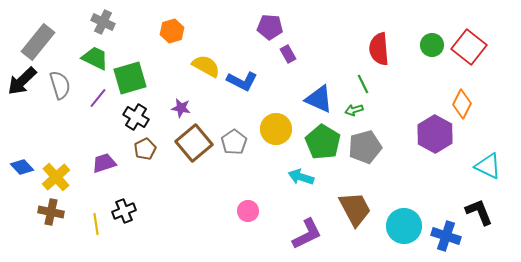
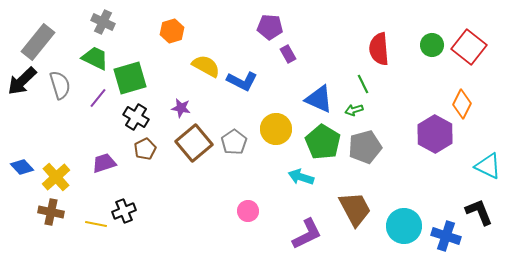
yellow line at (96, 224): rotated 70 degrees counterclockwise
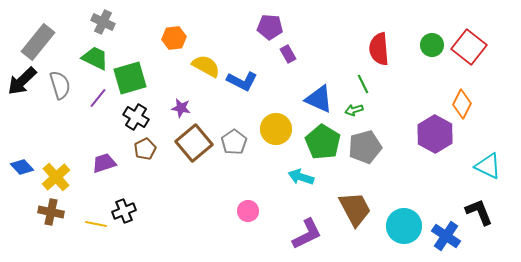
orange hexagon at (172, 31): moved 2 px right, 7 px down; rotated 10 degrees clockwise
blue cross at (446, 236): rotated 16 degrees clockwise
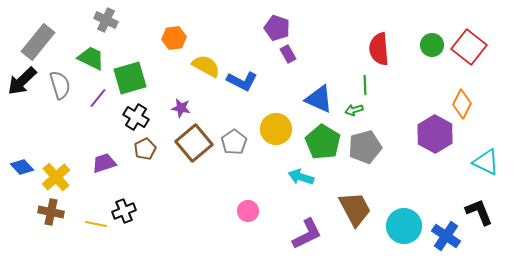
gray cross at (103, 22): moved 3 px right, 2 px up
purple pentagon at (270, 27): moved 7 px right, 1 px down; rotated 15 degrees clockwise
green trapezoid at (95, 58): moved 4 px left
green line at (363, 84): moved 2 px right, 1 px down; rotated 24 degrees clockwise
cyan triangle at (488, 166): moved 2 px left, 4 px up
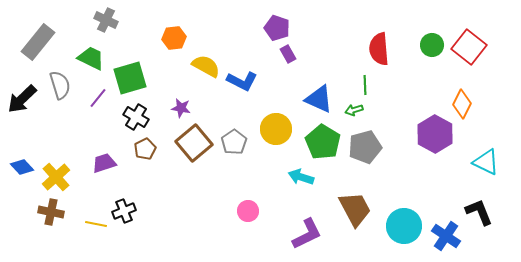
black arrow at (22, 81): moved 18 px down
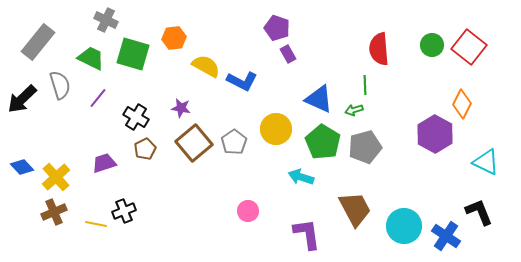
green square at (130, 78): moved 3 px right, 24 px up; rotated 32 degrees clockwise
brown cross at (51, 212): moved 3 px right; rotated 35 degrees counterclockwise
purple L-shape at (307, 234): rotated 72 degrees counterclockwise
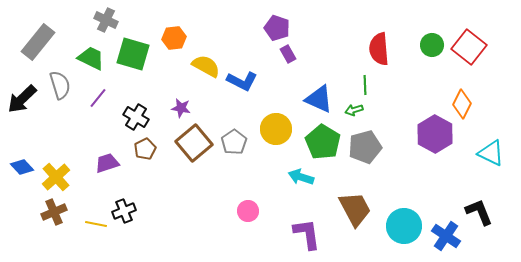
cyan triangle at (486, 162): moved 5 px right, 9 px up
purple trapezoid at (104, 163): moved 3 px right
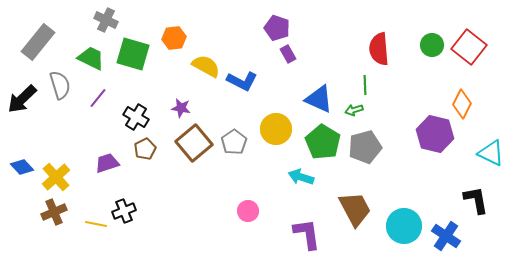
purple hexagon at (435, 134): rotated 15 degrees counterclockwise
black L-shape at (479, 212): moved 3 px left, 12 px up; rotated 12 degrees clockwise
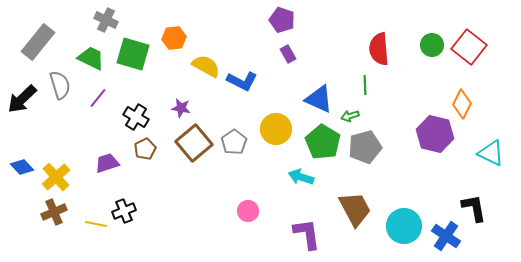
purple pentagon at (277, 28): moved 5 px right, 8 px up
green arrow at (354, 110): moved 4 px left, 6 px down
black L-shape at (476, 200): moved 2 px left, 8 px down
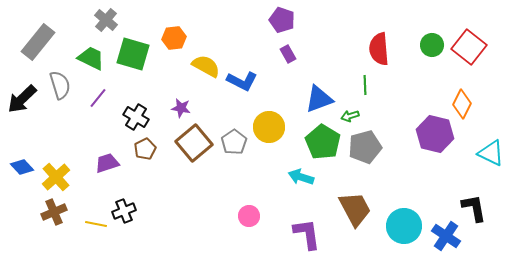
gray cross at (106, 20): rotated 15 degrees clockwise
blue triangle at (319, 99): rotated 44 degrees counterclockwise
yellow circle at (276, 129): moved 7 px left, 2 px up
pink circle at (248, 211): moved 1 px right, 5 px down
